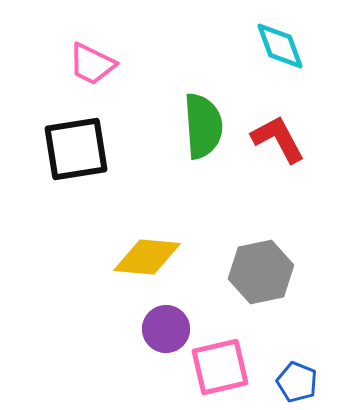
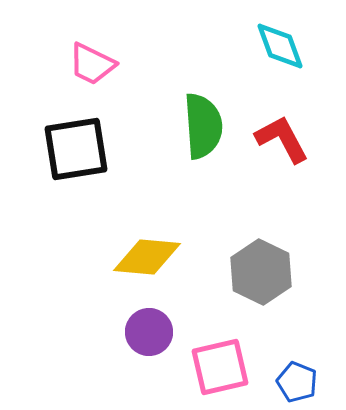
red L-shape: moved 4 px right
gray hexagon: rotated 22 degrees counterclockwise
purple circle: moved 17 px left, 3 px down
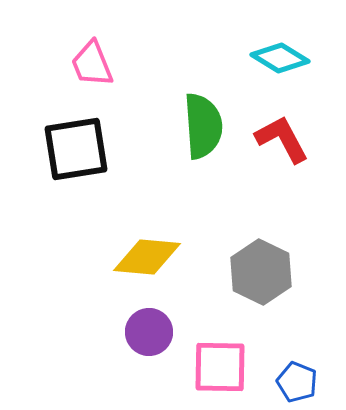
cyan diamond: moved 12 px down; rotated 38 degrees counterclockwise
pink trapezoid: rotated 42 degrees clockwise
pink square: rotated 14 degrees clockwise
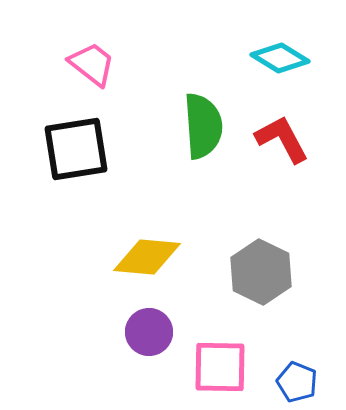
pink trapezoid: rotated 150 degrees clockwise
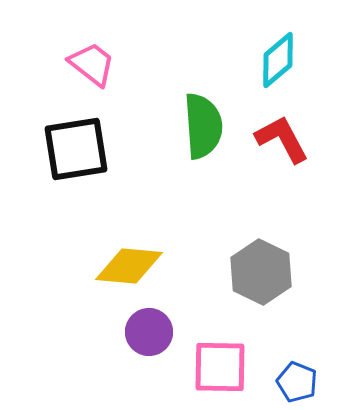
cyan diamond: moved 2 px left, 2 px down; rotated 72 degrees counterclockwise
yellow diamond: moved 18 px left, 9 px down
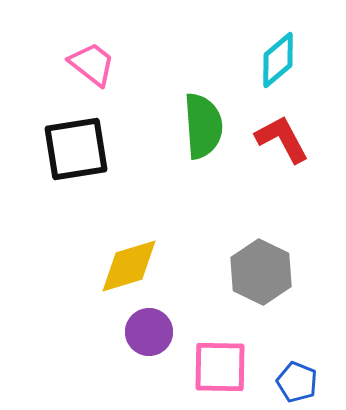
yellow diamond: rotated 22 degrees counterclockwise
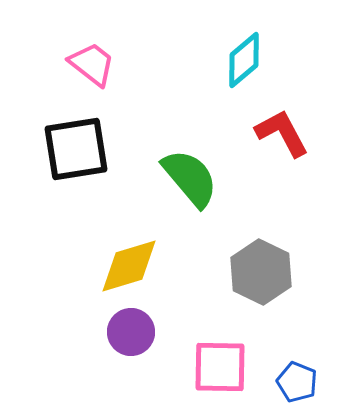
cyan diamond: moved 34 px left
green semicircle: moved 13 px left, 52 px down; rotated 36 degrees counterclockwise
red L-shape: moved 6 px up
purple circle: moved 18 px left
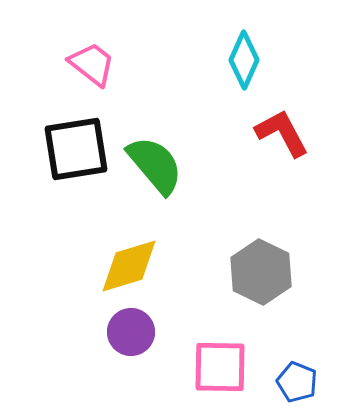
cyan diamond: rotated 26 degrees counterclockwise
green semicircle: moved 35 px left, 13 px up
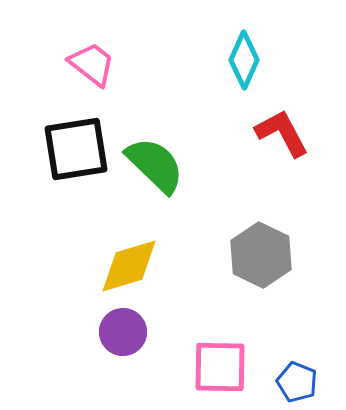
green semicircle: rotated 6 degrees counterclockwise
gray hexagon: moved 17 px up
purple circle: moved 8 px left
